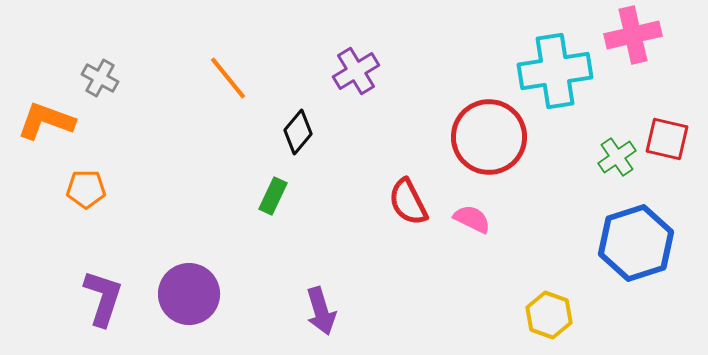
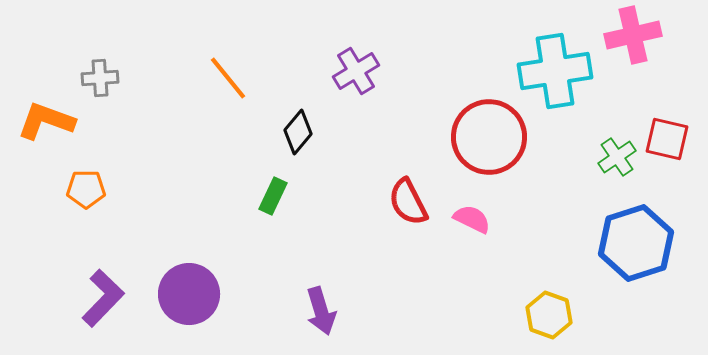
gray cross: rotated 33 degrees counterclockwise
purple L-shape: rotated 26 degrees clockwise
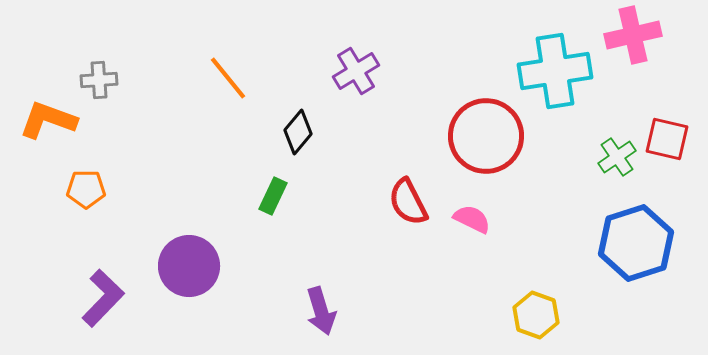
gray cross: moved 1 px left, 2 px down
orange L-shape: moved 2 px right, 1 px up
red circle: moved 3 px left, 1 px up
purple circle: moved 28 px up
yellow hexagon: moved 13 px left
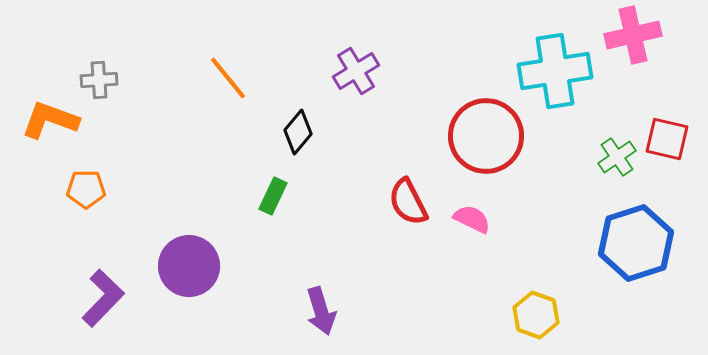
orange L-shape: moved 2 px right
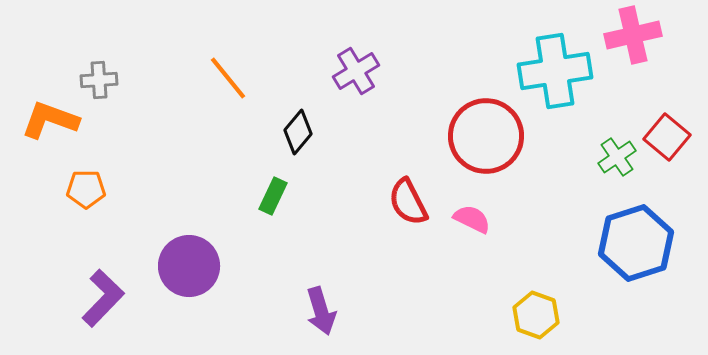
red square: moved 2 px up; rotated 27 degrees clockwise
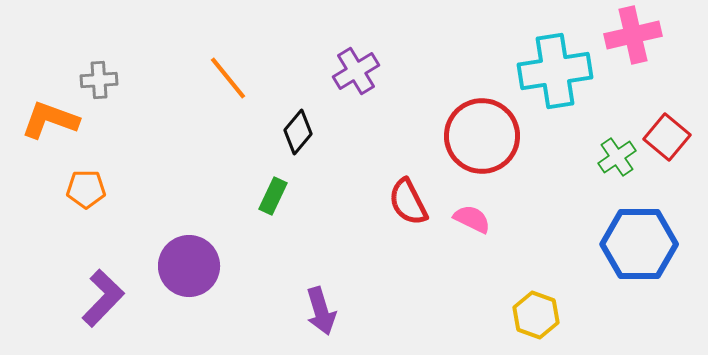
red circle: moved 4 px left
blue hexagon: moved 3 px right, 1 px down; rotated 18 degrees clockwise
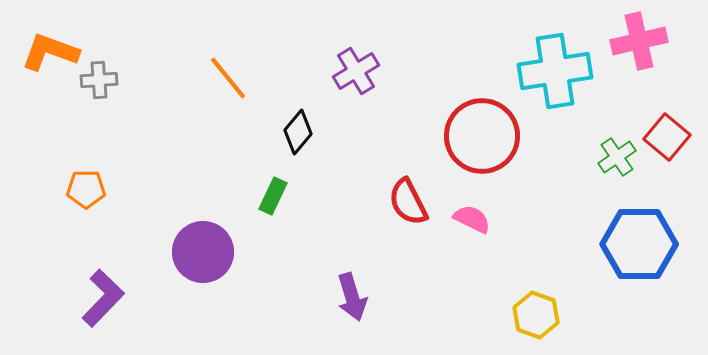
pink cross: moved 6 px right, 6 px down
orange L-shape: moved 68 px up
purple circle: moved 14 px right, 14 px up
purple arrow: moved 31 px right, 14 px up
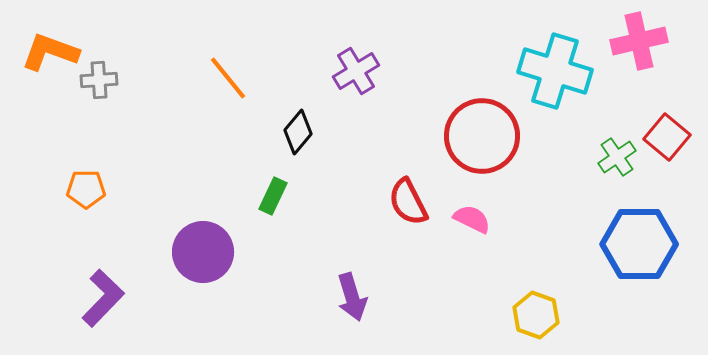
cyan cross: rotated 26 degrees clockwise
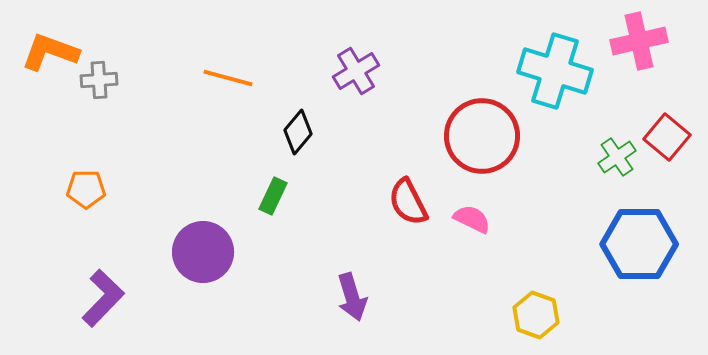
orange line: rotated 36 degrees counterclockwise
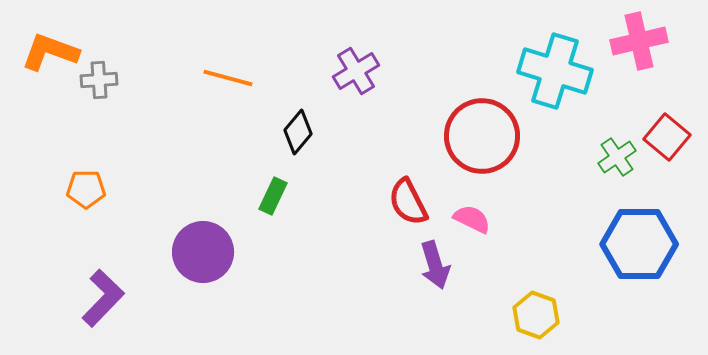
purple arrow: moved 83 px right, 32 px up
